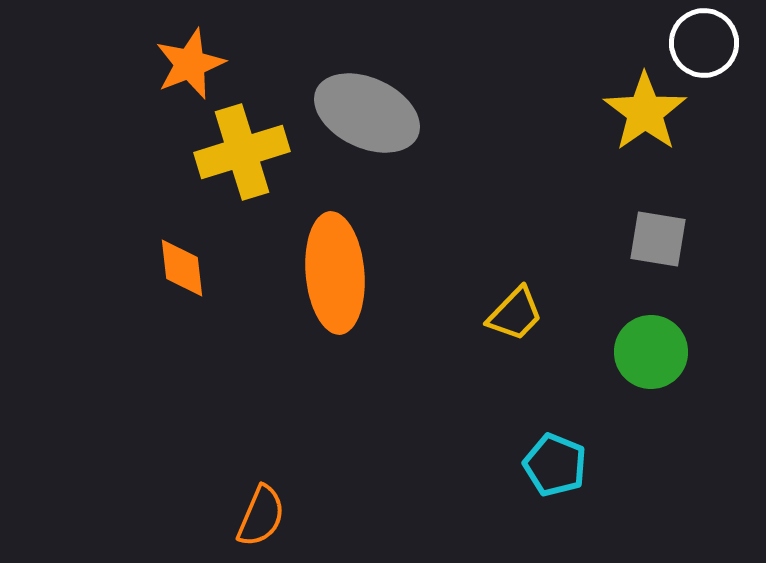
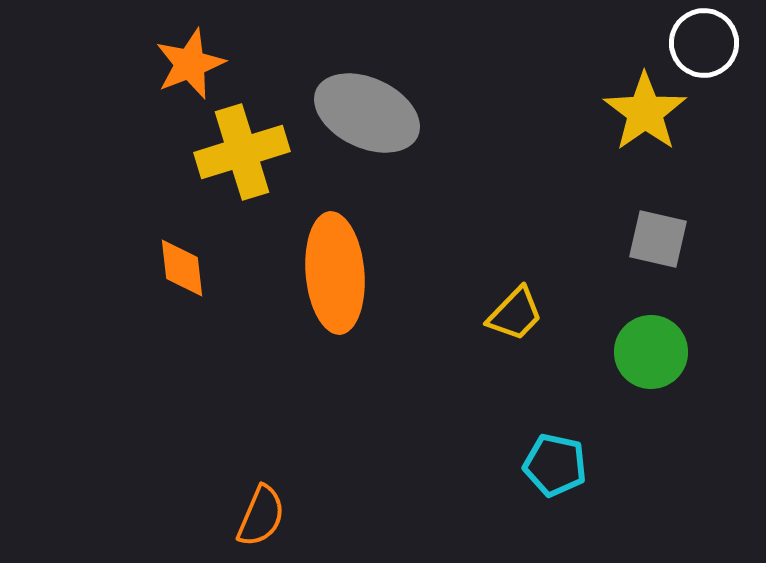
gray square: rotated 4 degrees clockwise
cyan pentagon: rotated 10 degrees counterclockwise
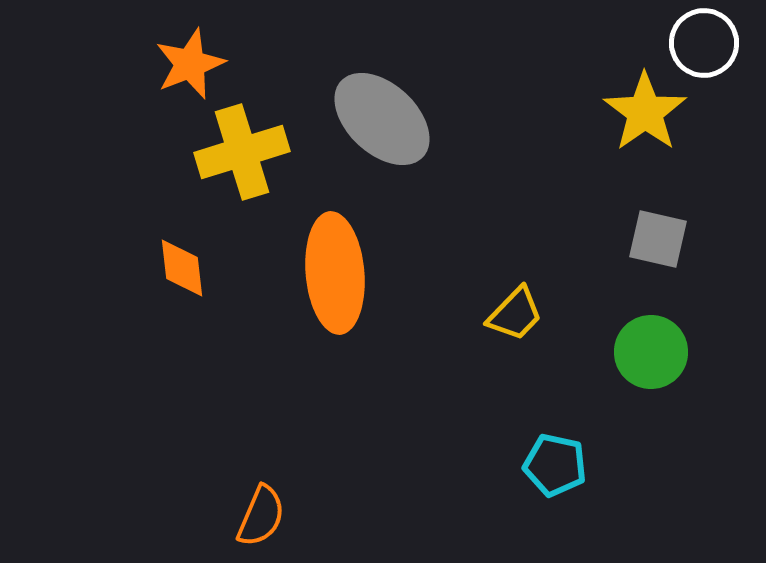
gray ellipse: moved 15 px right, 6 px down; rotated 18 degrees clockwise
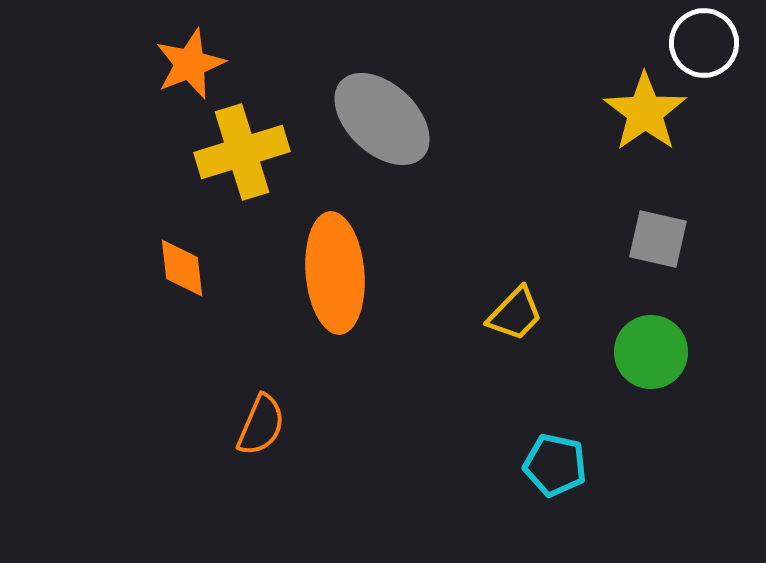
orange semicircle: moved 91 px up
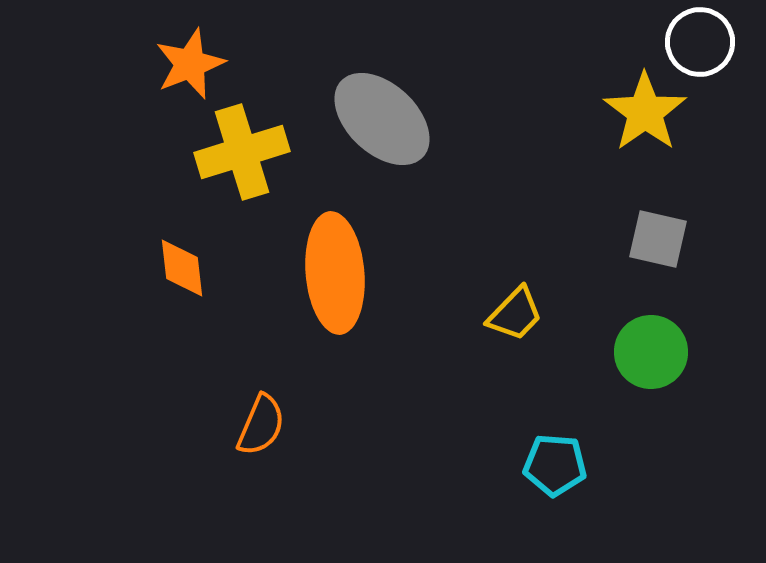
white circle: moved 4 px left, 1 px up
cyan pentagon: rotated 8 degrees counterclockwise
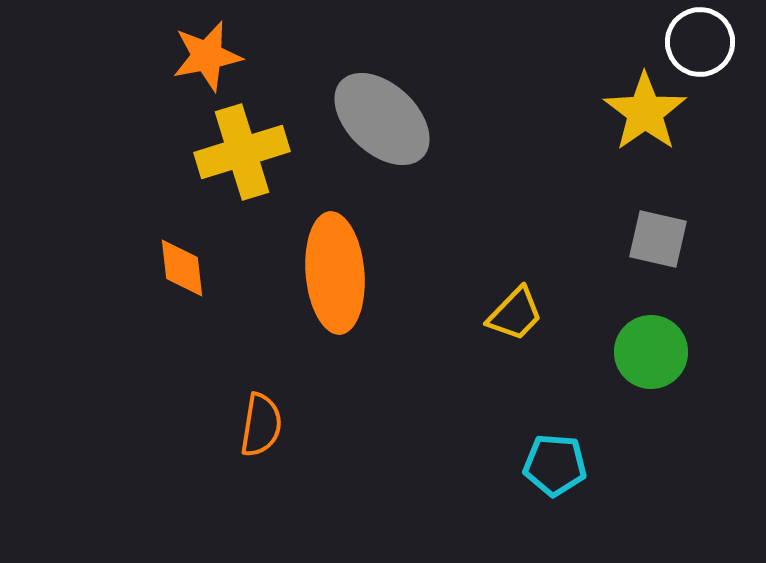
orange star: moved 17 px right, 8 px up; rotated 10 degrees clockwise
orange semicircle: rotated 14 degrees counterclockwise
